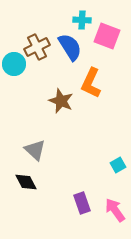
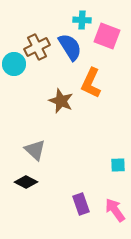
cyan square: rotated 28 degrees clockwise
black diamond: rotated 35 degrees counterclockwise
purple rectangle: moved 1 px left, 1 px down
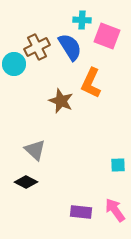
purple rectangle: moved 8 px down; rotated 65 degrees counterclockwise
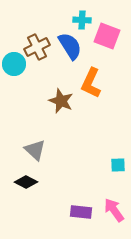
blue semicircle: moved 1 px up
pink arrow: moved 1 px left
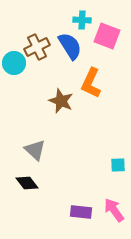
cyan circle: moved 1 px up
black diamond: moved 1 px right, 1 px down; rotated 25 degrees clockwise
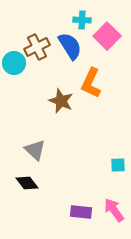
pink square: rotated 24 degrees clockwise
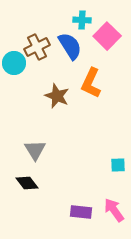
brown star: moved 4 px left, 5 px up
gray triangle: rotated 15 degrees clockwise
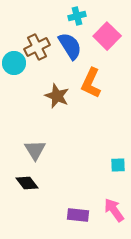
cyan cross: moved 5 px left, 4 px up; rotated 18 degrees counterclockwise
purple rectangle: moved 3 px left, 3 px down
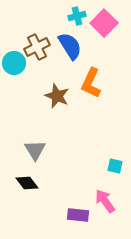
pink square: moved 3 px left, 13 px up
cyan square: moved 3 px left, 1 px down; rotated 14 degrees clockwise
pink arrow: moved 9 px left, 9 px up
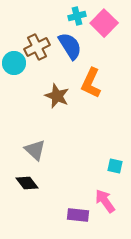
gray triangle: rotated 15 degrees counterclockwise
